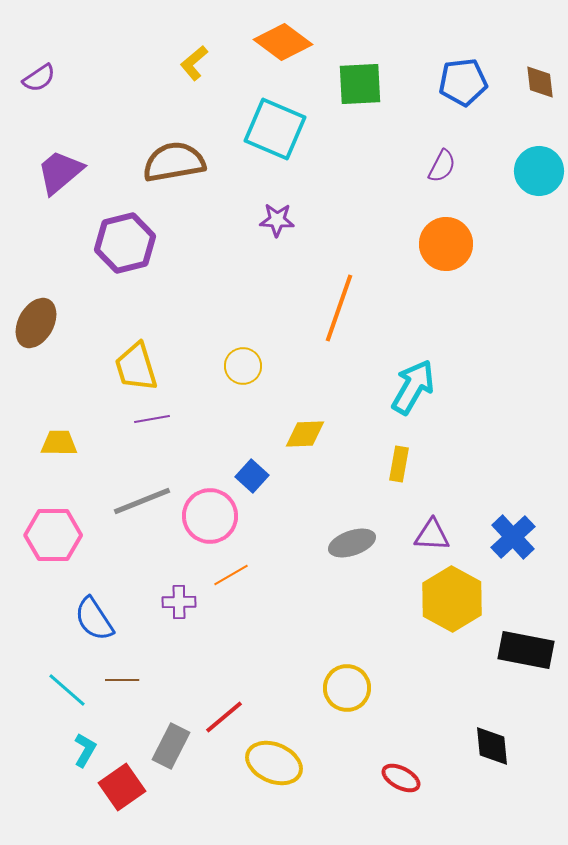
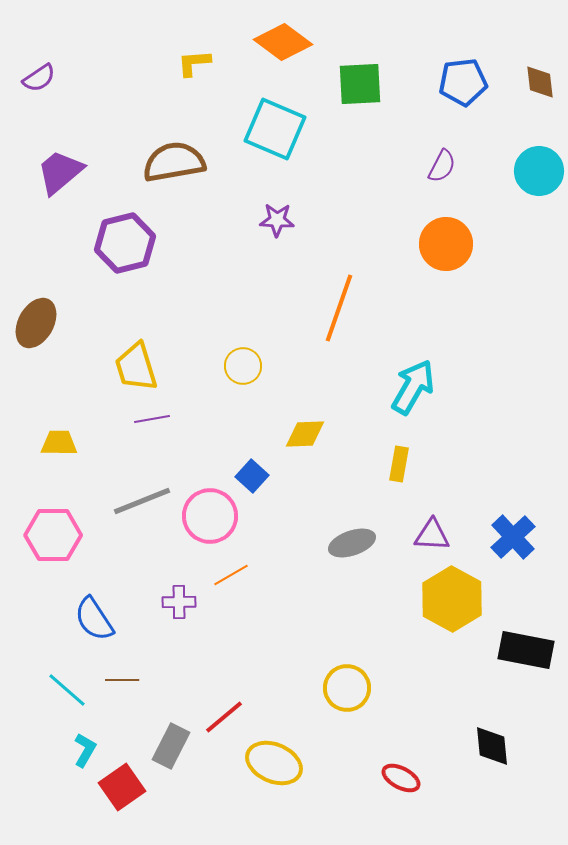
yellow L-shape at (194, 63): rotated 36 degrees clockwise
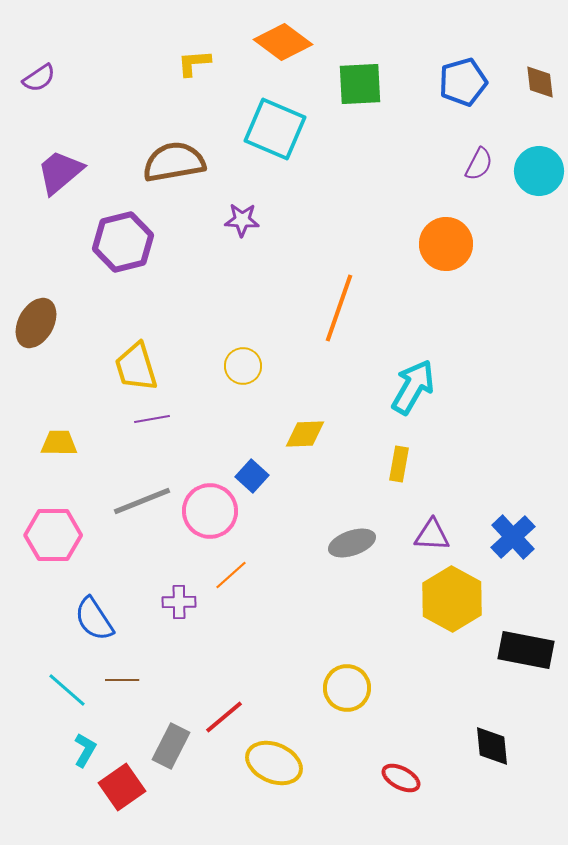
blue pentagon at (463, 82): rotated 9 degrees counterclockwise
purple semicircle at (442, 166): moved 37 px right, 2 px up
purple star at (277, 220): moved 35 px left
purple hexagon at (125, 243): moved 2 px left, 1 px up
pink circle at (210, 516): moved 5 px up
orange line at (231, 575): rotated 12 degrees counterclockwise
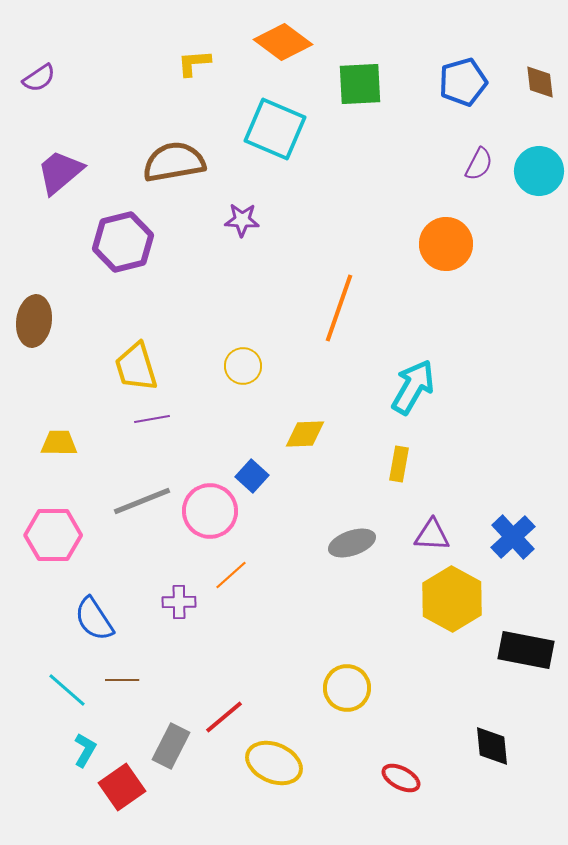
brown ellipse at (36, 323): moved 2 px left, 2 px up; rotated 21 degrees counterclockwise
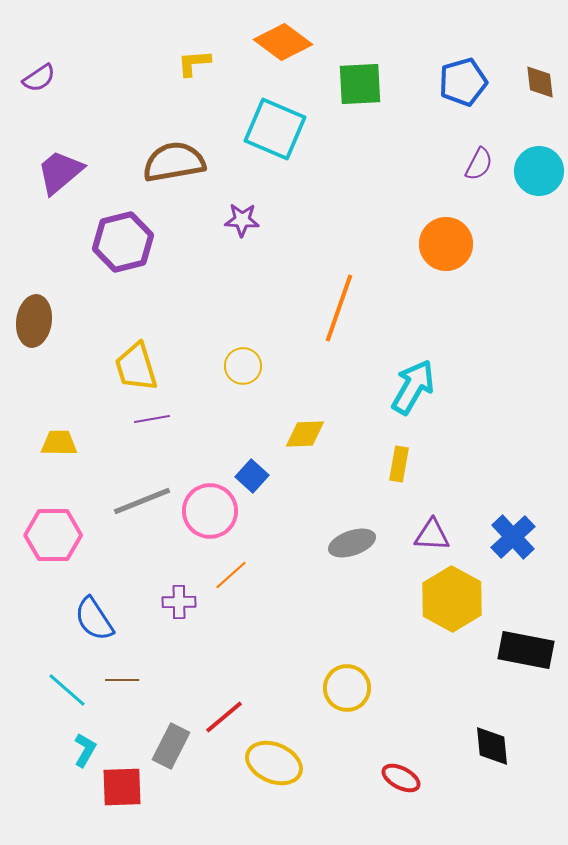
red square at (122, 787): rotated 33 degrees clockwise
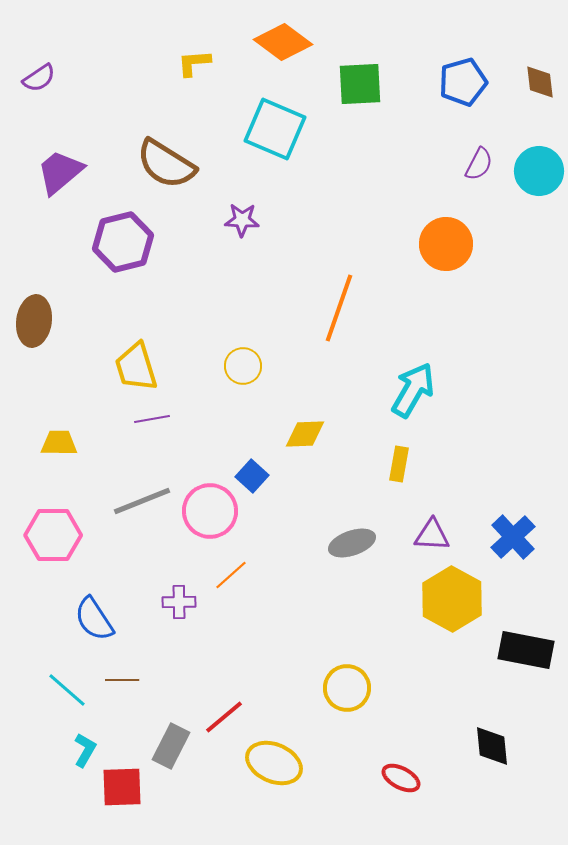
brown semicircle at (174, 162): moved 8 px left, 2 px down; rotated 138 degrees counterclockwise
cyan arrow at (413, 387): moved 3 px down
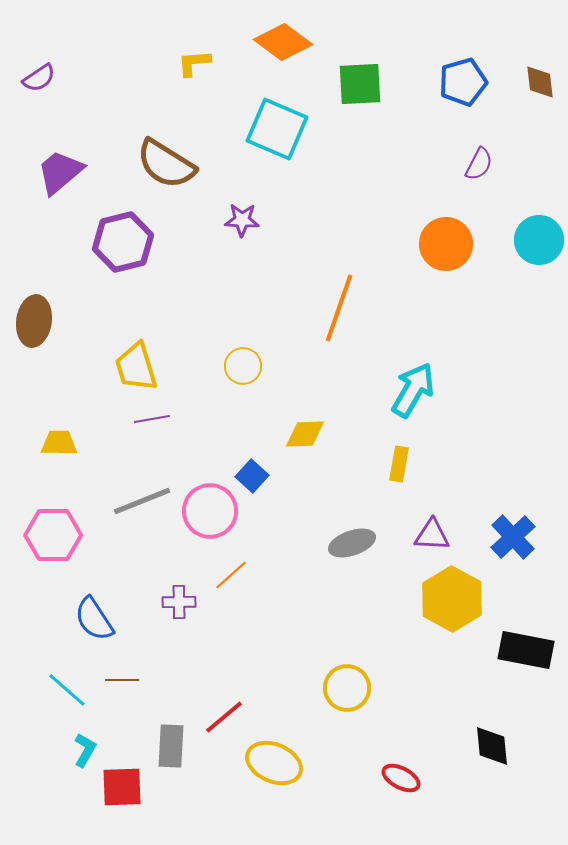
cyan square at (275, 129): moved 2 px right
cyan circle at (539, 171): moved 69 px down
gray rectangle at (171, 746): rotated 24 degrees counterclockwise
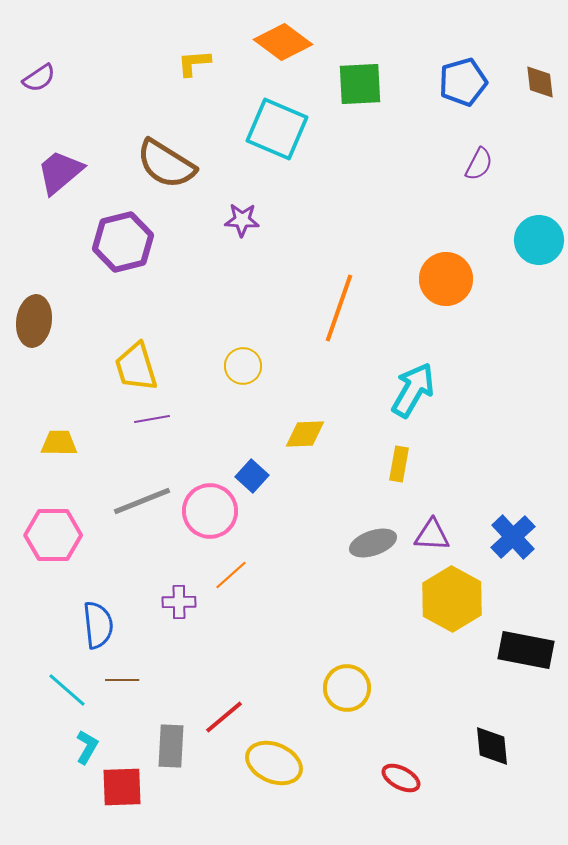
orange circle at (446, 244): moved 35 px down
gray ellipse at (352, 543): moved 21 px right
blue semicircle at (94, 619): moved 4 px right, 6 px down; rotated 153 degrees counterclockwise
cyan L-shape at (85, 750): moved 2 px right, 3 px up
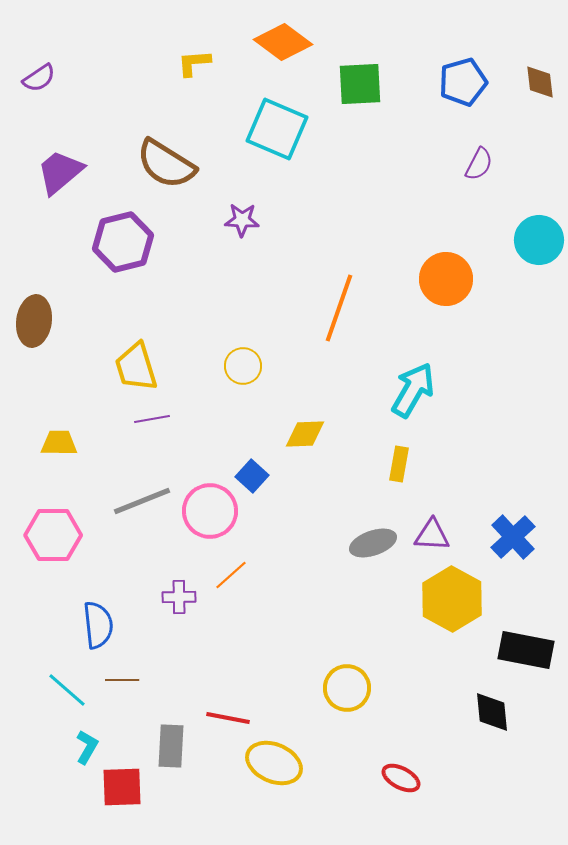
purple cross at (179, 602): moved 5 px up
red line at (224, 717): moved 4 px right, 1 px down; rotated 51 degrees clockwise
black diamond at (492, 746): moved 34 px up
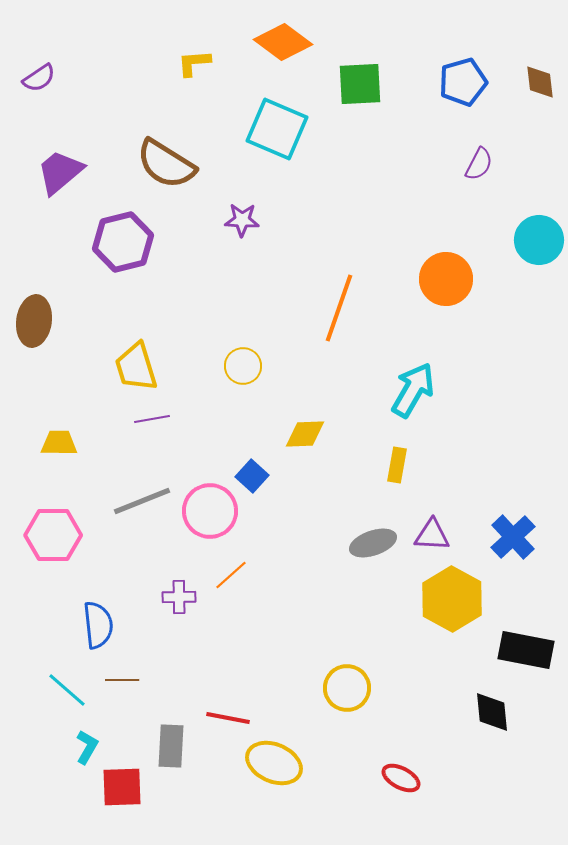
yellow rectangle at (399, 464): moved 2 px left, 1 px down
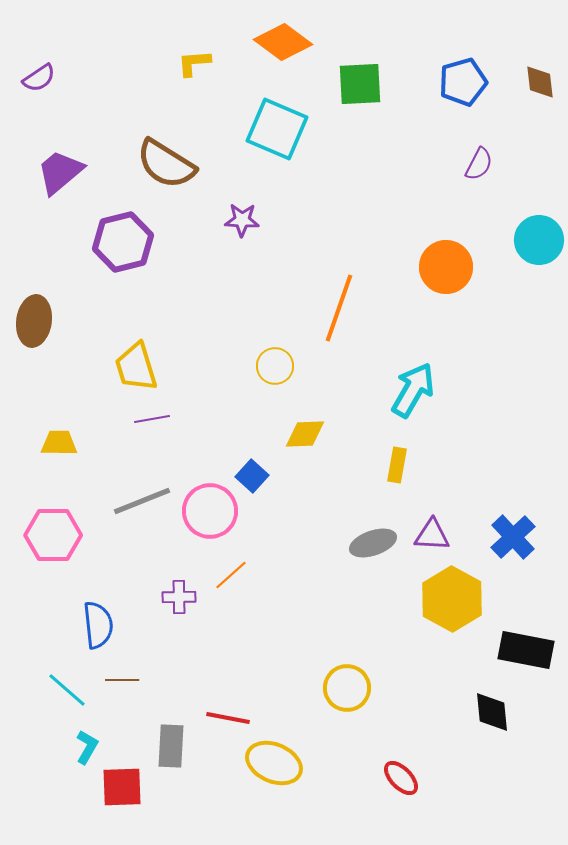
orange circle at (446, 279): moved 12 px up
yellow circle at (243, 366): moved 32 px right
red ellipse at (401, 778): rotated 18 degrees clockwise
